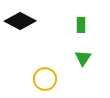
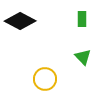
green rectangle: moved 1 px right, 6 px up
green triangle: moved 1 px up; rotated 18 degrees counterclockwise
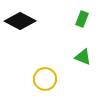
green rectangle: rotated 21 degrees clockwise
green triangle: rotated 24 degrees counterclockwise
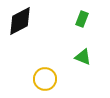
black diamond: rotated 56 degrees counterclockwise
